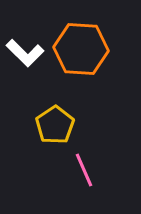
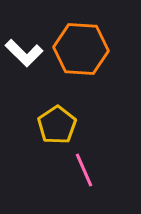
white L-shape: moved 1 px left
yellow pentagon: moved 2 px right
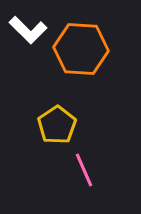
white L-shape: moved 4 px right, 23 px up
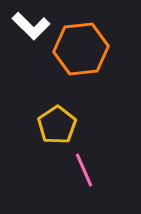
white L-shape: moved 3 px right, 4 px up
orange hexagon: rotated 10 degrees counterclockwise
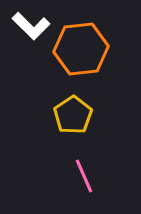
yellow pentagon: moved 16 px right, 10 px up
pink line: moved 6 px down
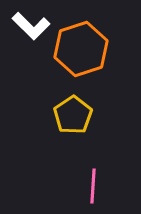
orange hexagon: rotated 12 degrees counterclockwise
pink line: moved 9 px right, 10 px down; rotated 28 degrees clockwise
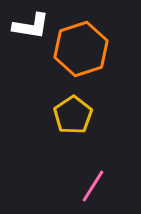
white L-shape: rotated 36 degrees counterclockwise
pink line: rotated 28 degrees clockwise
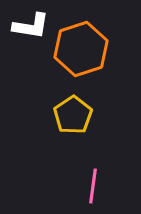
pink line: rotated 24 degrees counterclockwise
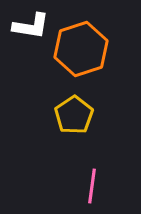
yellow pentagon: moved 1 px right
pink line: moved 1 px left
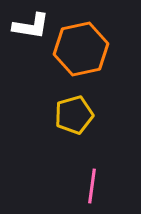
orange hexagon: rotated 6 degrees clockwise
yellow pentagon: rotated 18 degrees clockwise
